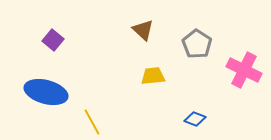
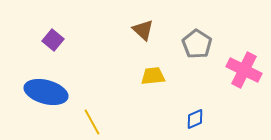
blue diamond: rotated 45 degrees counterclockwise
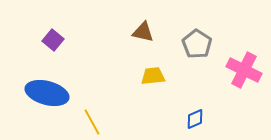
brown triangle: moved 2 px down; rotated 30 degrees counterclockwise
blue ellipse: moved 1 px right, 1 px down
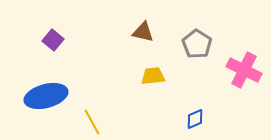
blue ellipse: moved 1 px left, 3 px down; rotated 30 degrees counterclockwise
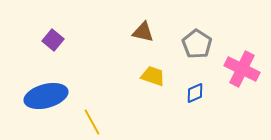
pink cross: moved 2 px left, 1 px up
yellow trapezoid: rotated 25 degrees clockwise
blue diamond: moved 26 px up
